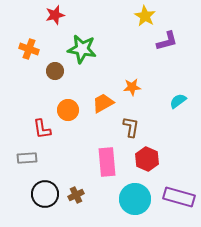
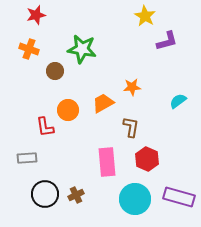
red star: moved 19 px left
red L-shape: moved 3 px right, 2 px up
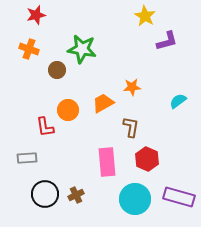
brown circle: moved 2 px right, 1 px up
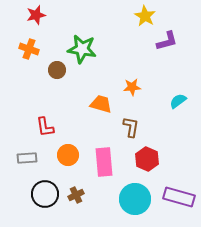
orange trapezoid: moved 2 px left, 1 px down; rotated 45 degrees clockwise
orange circle: moved 45 px down
pink rectangle: moved 3 px left
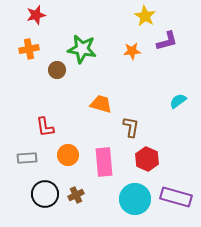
orange cross: rotated 30 degrees counterclockwise
orange star: moved 36 px up
purple rectangle: moved 3 px left
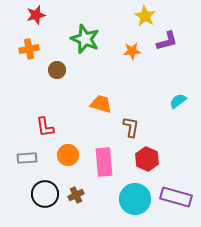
green star: moved 3 px right, 10 px up; rotated 12 degrees clockwise
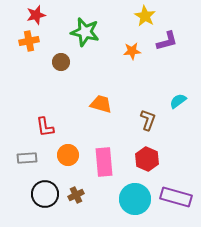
green star: moved 7 px up; rotated 8 degrees counterclockwise
orange cross: moved 8 px up
brown circle: moved 4 px right, 8 px up
brown L-shape: moved 17 px right, 7 px up; rotated 10 degrees clockwise
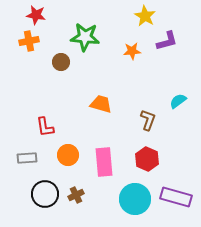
red star: rotated 24 degrees clockwise
green star: moved 5 px down; rotated 8 degrees counterclockwise
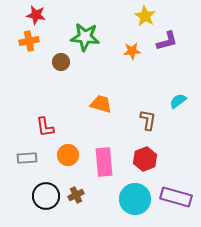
brown L-shape: rotated 10 degrees counterclockwise
red hexagon: moved 2 px left; rotated 15 degrees clockwise
black circle: moved 1 px right, 2 px down
